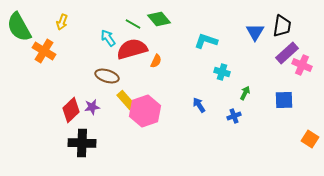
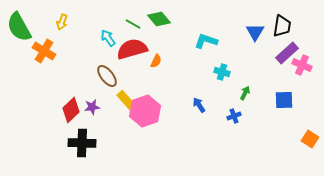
brown ellipse: rotated 35 degrees clockwise
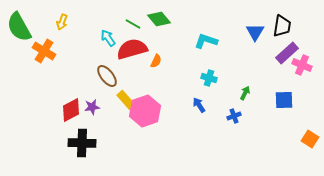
cyan cross: moved 13 px left, 6 px down
red diamond: rotated 15 degrees clockwise
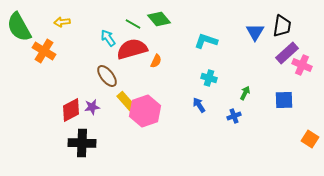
yellow arrow: rotated 63 degrees clockwise
yellow rectangle: moved 1 px down
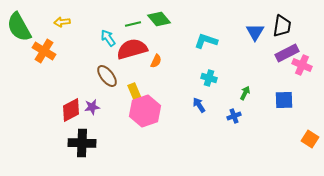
green line: rotated 42 degrees counterclockwise
purple rectangle: rotated 15 degrees clockwise
yellow rectangle: moved 9 px right, 8 px up; rotated 18 degrees clockwise
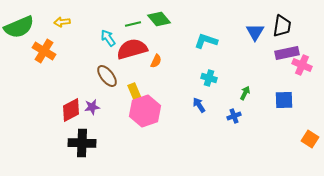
green semicircle: rotated 84 degrees counterclockwise
purple rectangle: rotated 15 degrees clockwise
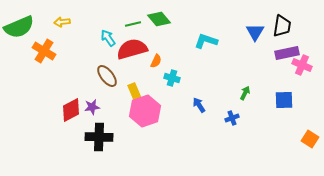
cyan cross: moved 37 px left
blue cross: moved 2 px left, 2 px down
black cross: moved 17 px right, 6 px up
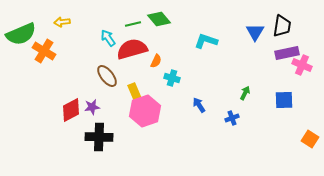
green semicircle: moved 2 px right, 7 px down
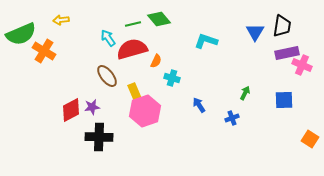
yellow arrow: moved 1 px left, 2 px up
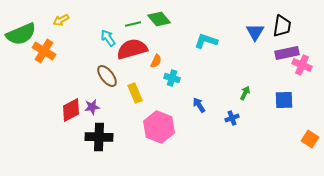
yellow arrow: rotated 21 degrees counterclockwise
pink hexagon: moved 14 px right, 16 px down; rotated 20 degrees counterclockwise
